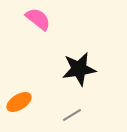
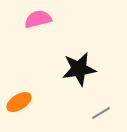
pink semicircle: rotated 52 degrees counterclockwise
gray line: moved 29 px right, 2 px up
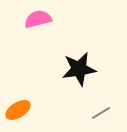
orange ellipse: moved 1 px left, 8 px down
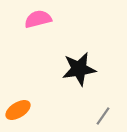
gray line: moved 2 px right, 3 px down; rotated 24 degrees counterclockwise
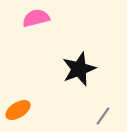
pink semicircle: moved 2 px left, 1 px up
black star: rotated 12 degrees counterclockwise
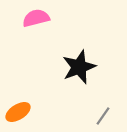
black star: moved 2 px up
orange ellipse: moved 2 px down
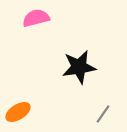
black star: rotated 12 degrees clockwise
gray line: moved 2 px up
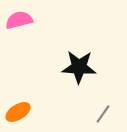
pink semicircle: moved 17 px left, 2 px down
black star: rotated 12 degrees clockwise
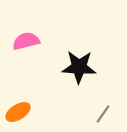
pink semicircle: moved 7 px right, 21 px down
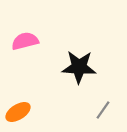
pink semicircle: moved 1 px left
gray line: moved 4 px up
